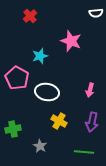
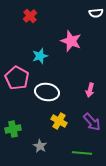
purple arrow: rotated 54 degrees counterclockwise
green line: moved 2 px left, 1 px down
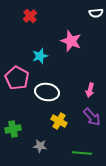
purple arrow: moved 5 px up
gray star: rotated 24 degrees counterclockwise
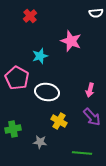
gray star: moved 4 px up
